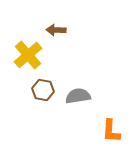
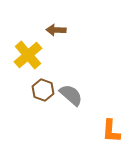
brown hexagon: rotated 10 degrees clockwise
gray semicircle: moved 7 px left, 1 px up; rotated 50 degrees clockwise
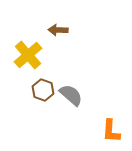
brown arrow: moved 2 px right
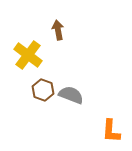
brown arrow: rotated 78 degrees clockwise
yellow cross: rotated 12 degrees counterclockwise
gray semicircle: rotated 20 degrees counterclockwise
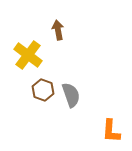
gray semicircle: rotated 50 degrees clockwise
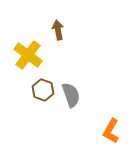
orange L-shape: rotated 25 degrees clockwise
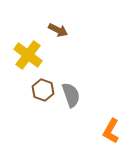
brown arrow: rotated 126 degrees clockwise
